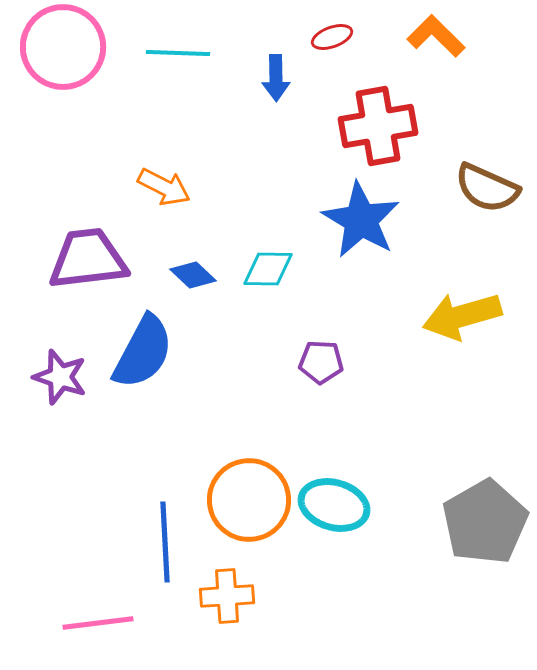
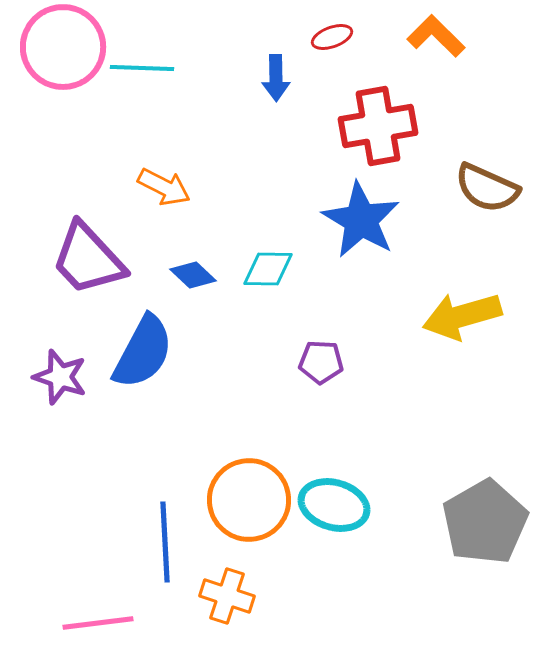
cyan line: moved 36 px left, 15 px down
purple trapezoid: rotated 126 degrees counterclockwise
orange cross: rotated 22 degrees clockwise
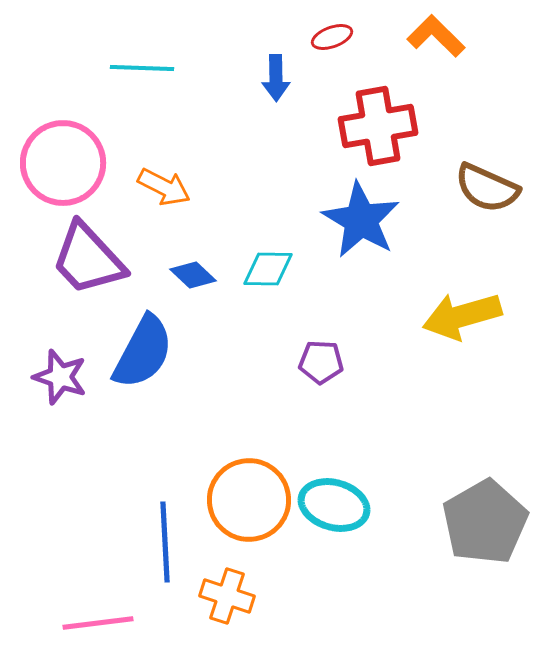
pink circle: moved 116 px down
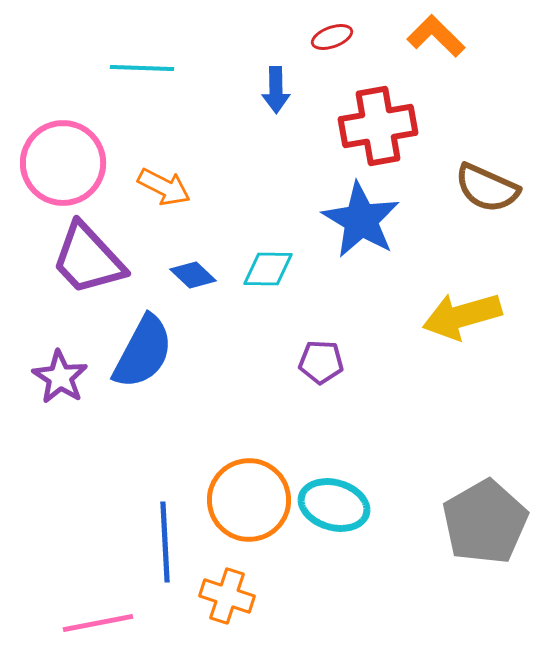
blue arrow: moved 12 px down
purple star: rotated 14 degrees clockwise
pink line: rotated 4 degrees counterclockwise
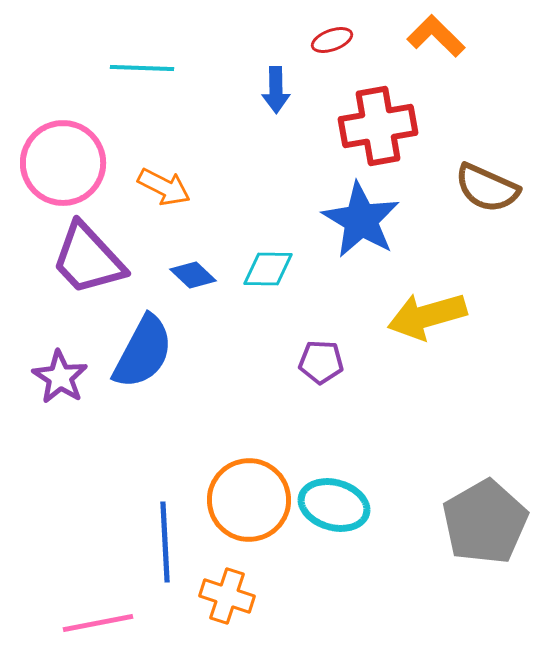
red ellipse: moved 3 px down
yellow arrow: moved 35 px left
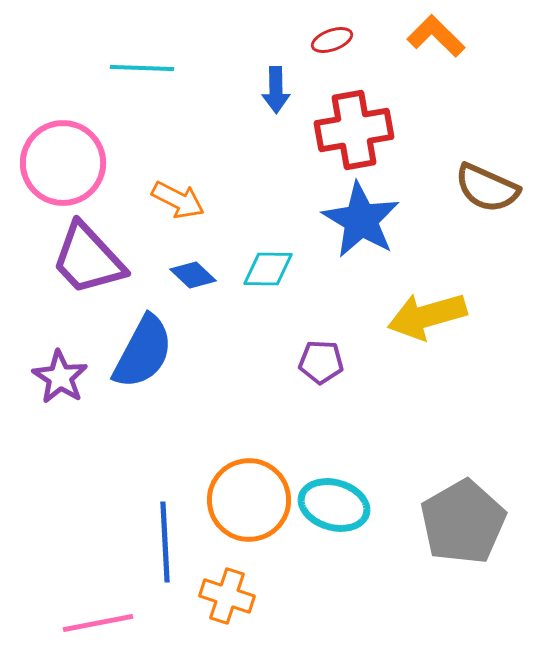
red cross: moved 24 px left, 4 px down
orange arrow: moved 14 px right, 13 px down
gray pentagon: moved 22 px left
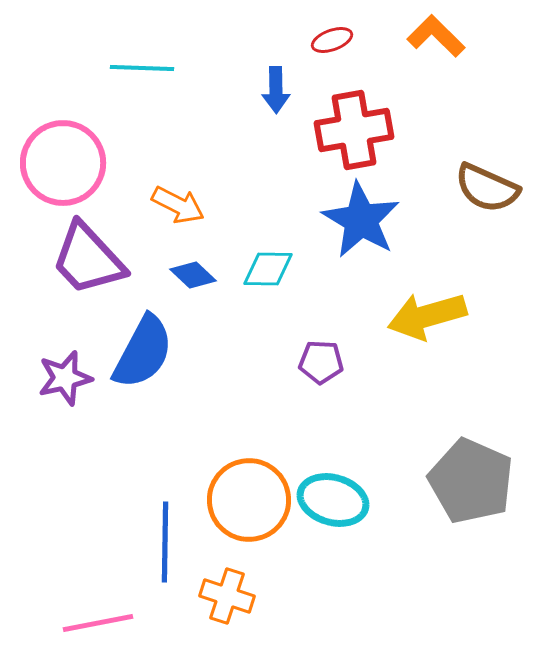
orange arrow: moved 5 px down
purple star: moved 5 px right, 1 px down; rotated 26 degrees clockwise
cyan ellipse: moved 1 px left, 5 px up
gray pentagon: moved 8 px right, 41 px up; rotated 18 degrees counterclockwise
blue line: rotated 4 degrees clockwise
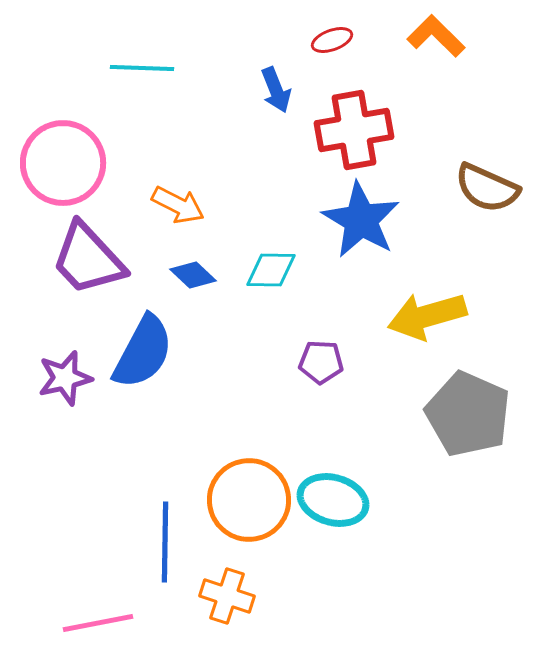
blue arrow: rotated 21 degrees counterclockwise
cyan diamond: moved 3 px right, 1 px down
gray pentagon: moved 3 px left, 67 px up
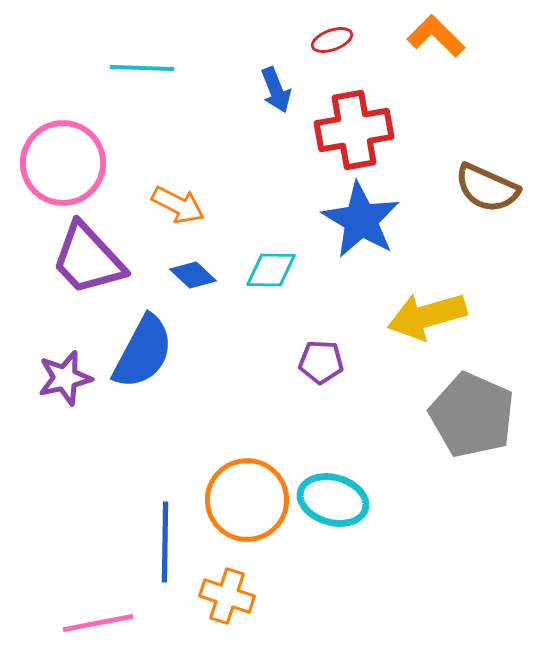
gray pentagon: moved 4 px right, 1 px down
orange circle: moved 2 px left
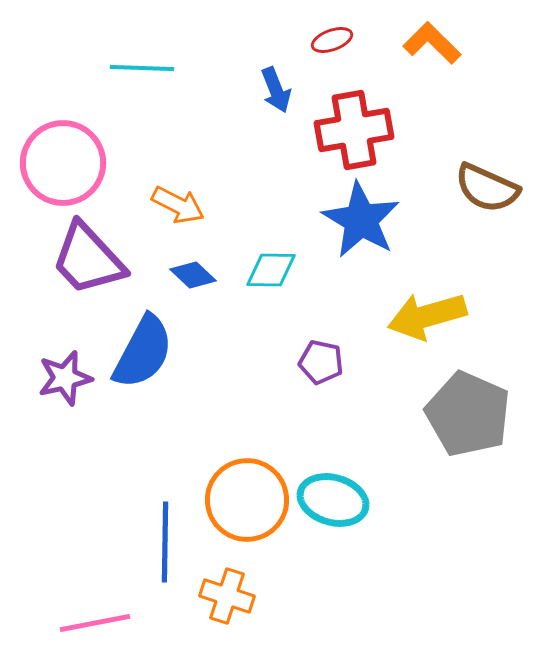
orange L-shape: moved 4 px left, 7 px down
purple pentagon: rotated 9 degrees clockwise
gray pentagon: moved 4 px left, 1 px up
pink line: moved 3 px left
